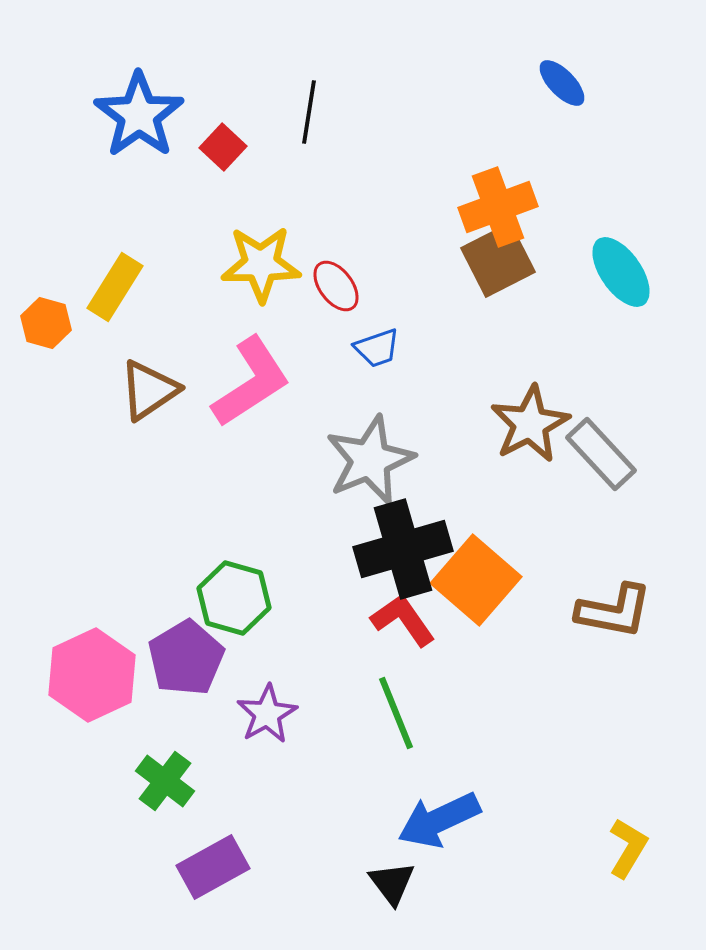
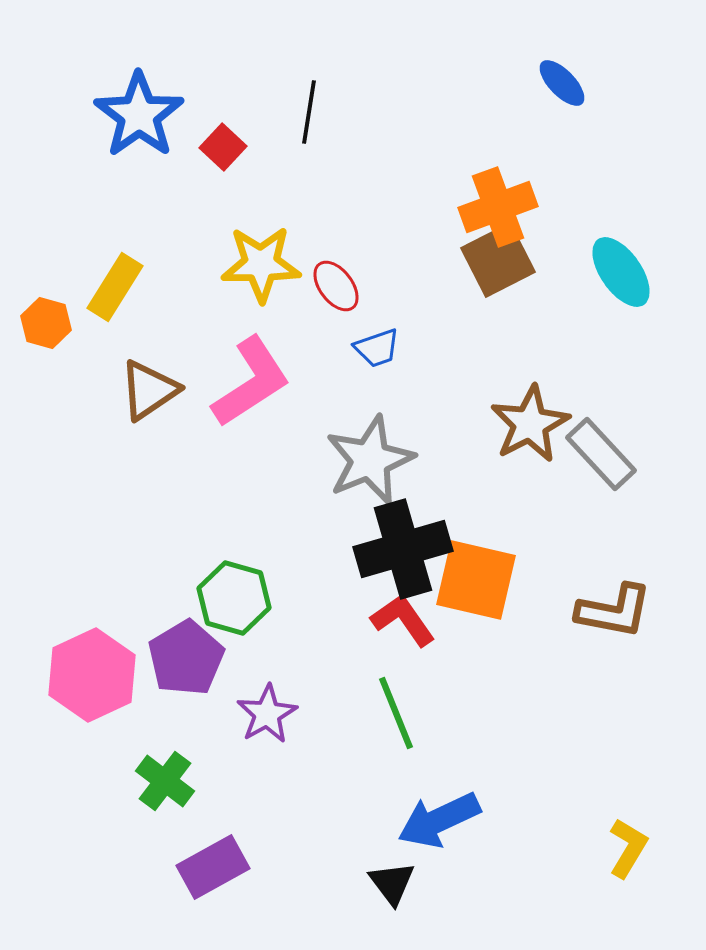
orange square: rotated 28 degrees counterclockwise
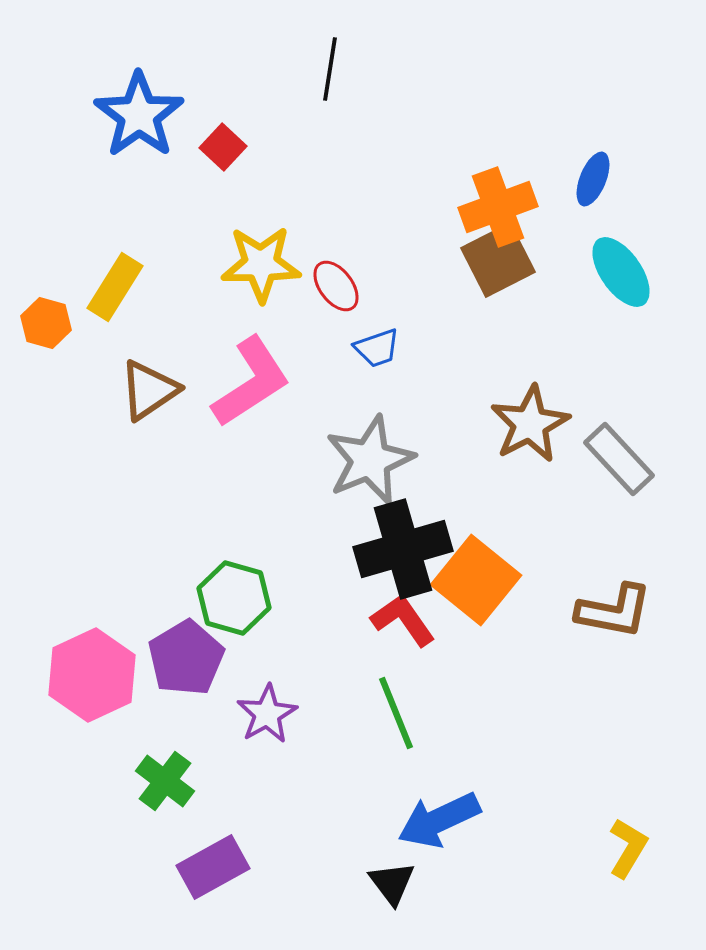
blue ellipse: moved 31 px right, 96 px down; rotated 66 degrees clockwise
black line: moved 21 px right, 43 px up
gray rectangle: moved 18 px right, 5 px down
orange square: rotated 26 degrees clockwise
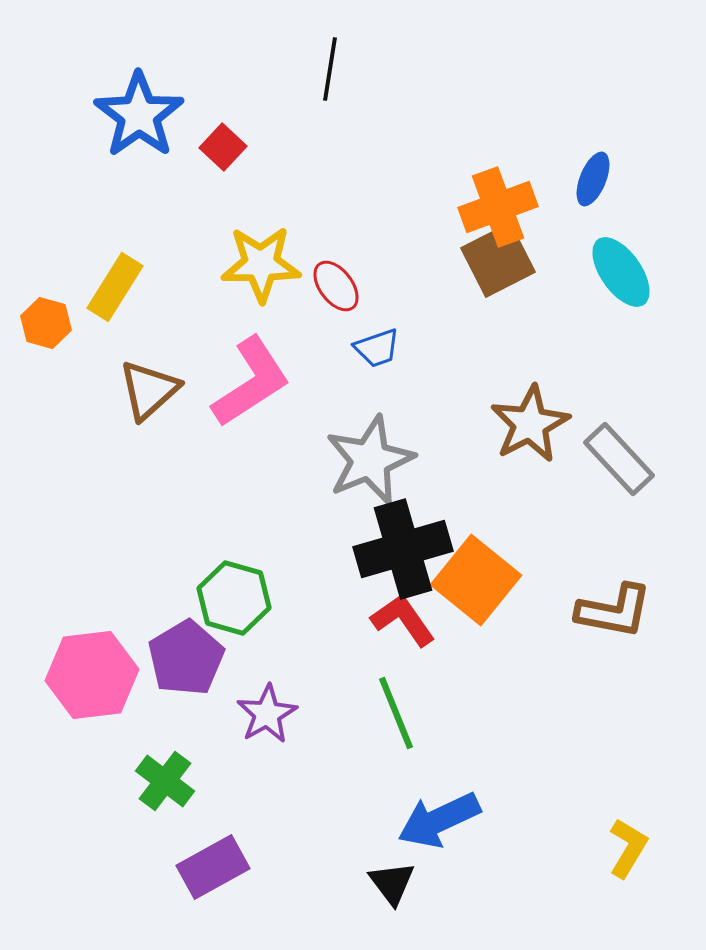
brown triangle: rotated 8 degrees counterclockwise
pink hexagon: rotated 18 degrees clockwise
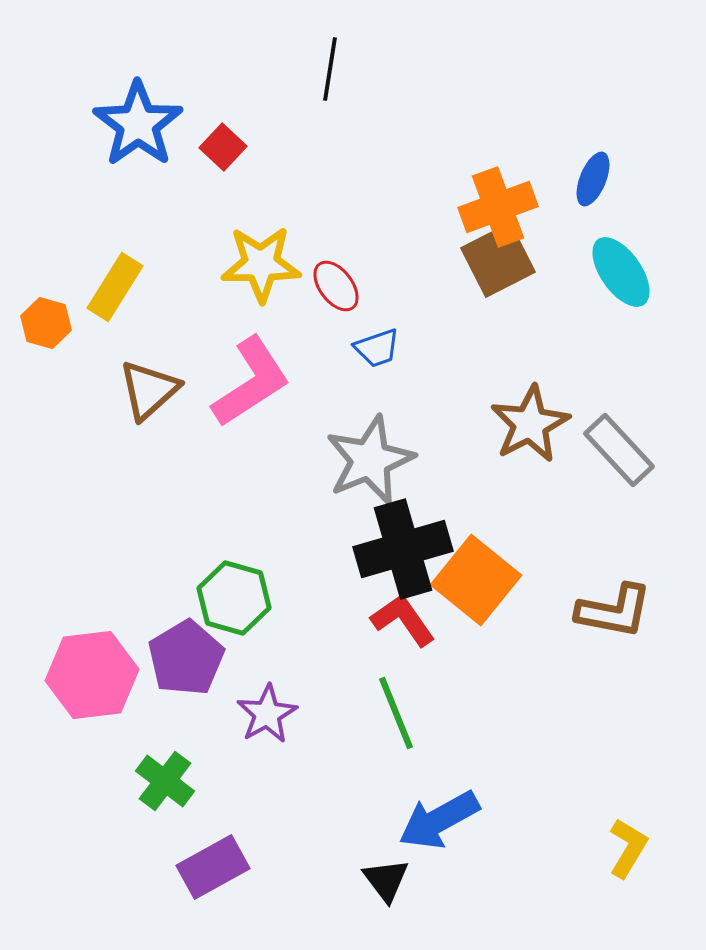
blue star: moved 1 px left, 9 px down
gray rectangle: moved 9 px up
blue arrow: rotated 4 degrees counterclockwise
black triangle: moved 6 px left, 3 px up
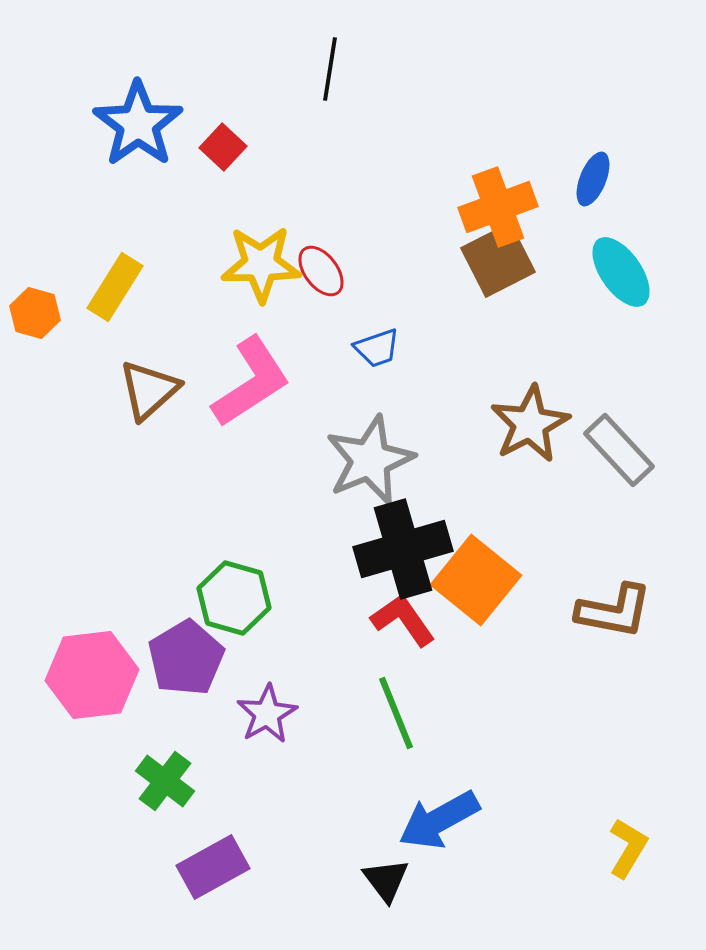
red ellipse: moved 15 px left, 15 px up
orange hexagon: moved 11 px left, 10 px up
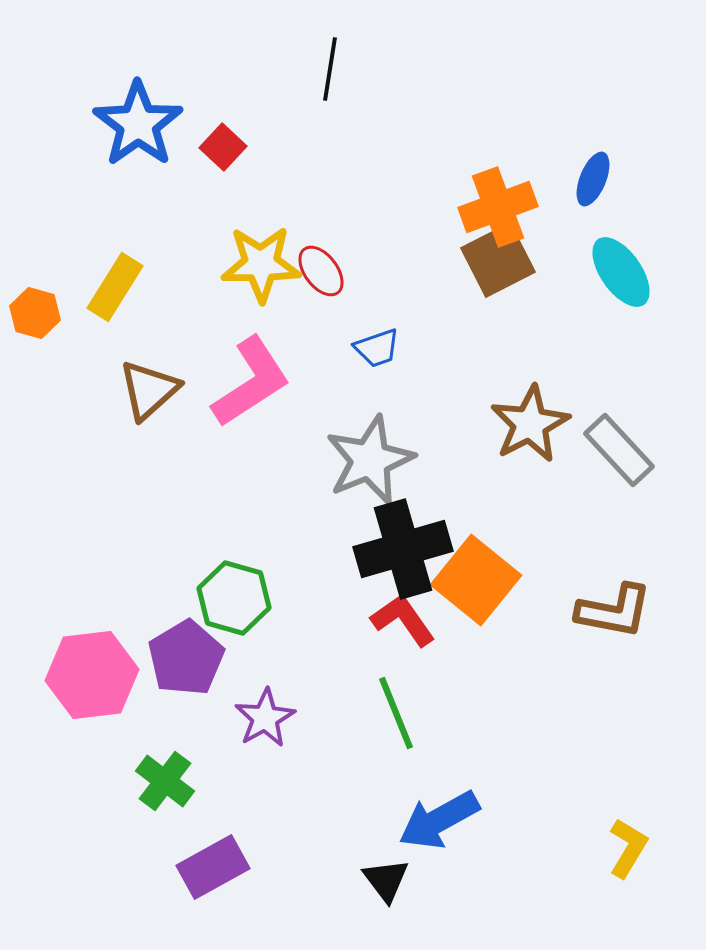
purple star: moved 2 px left, 4 px down
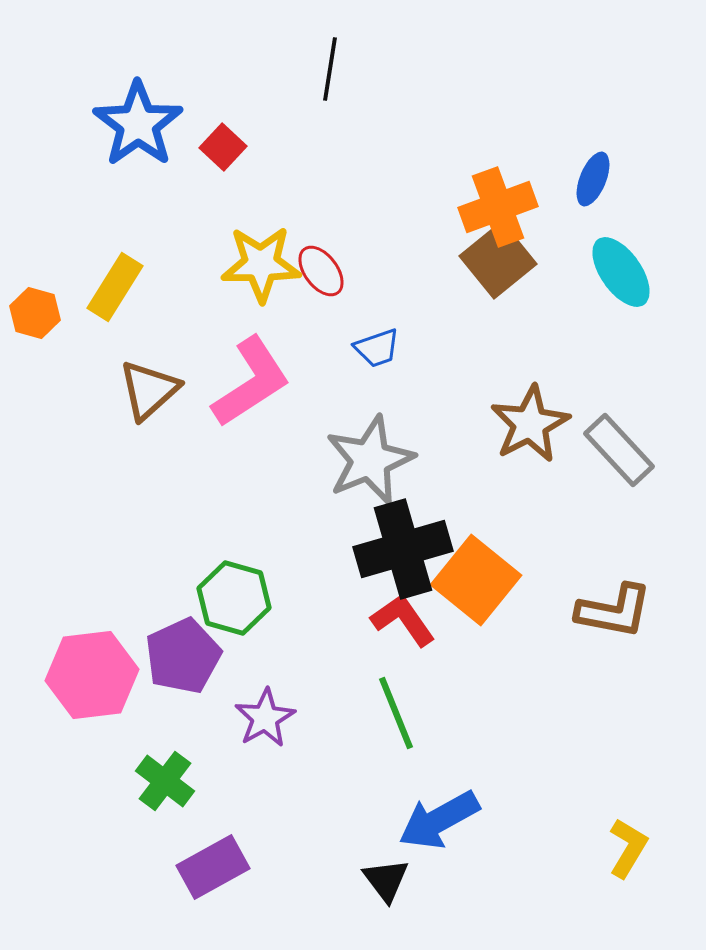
brown square: rotated 12 degrees counterclockwise
purple pentagon: moved 3 px left, 2 px up; rotated 6 degrees clockwise
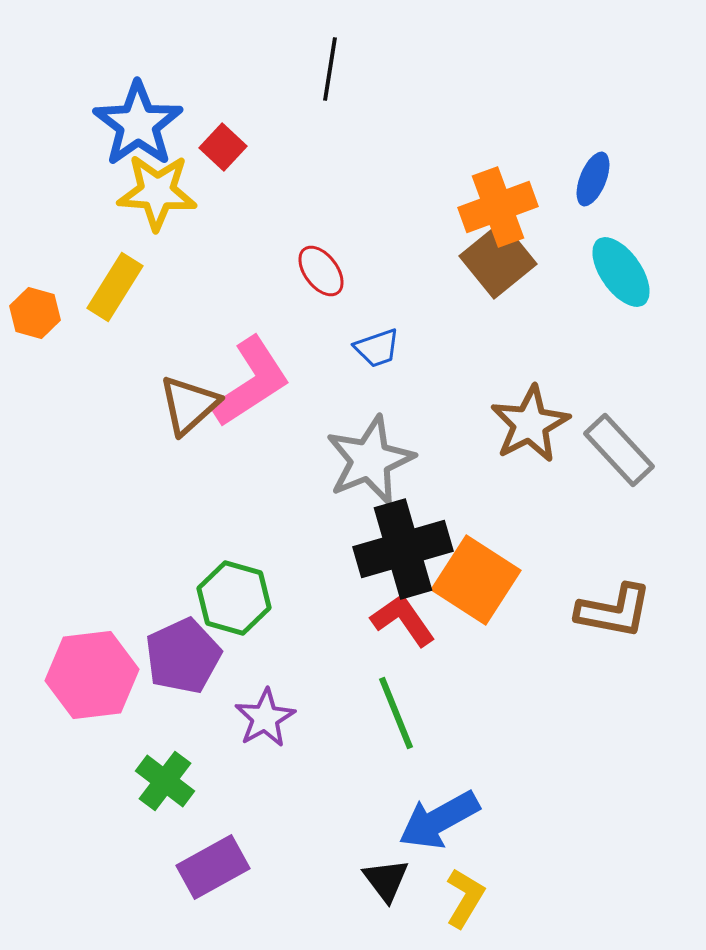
yellow star: moved 104 px left, 72 px up; rotated 4 degrees clockwise
brown triangle: moved 40 px right, 15 px down
orange square: rotated 6 degrees counterclockwise
yellow L-shape: moved 163 px left, 50 px down
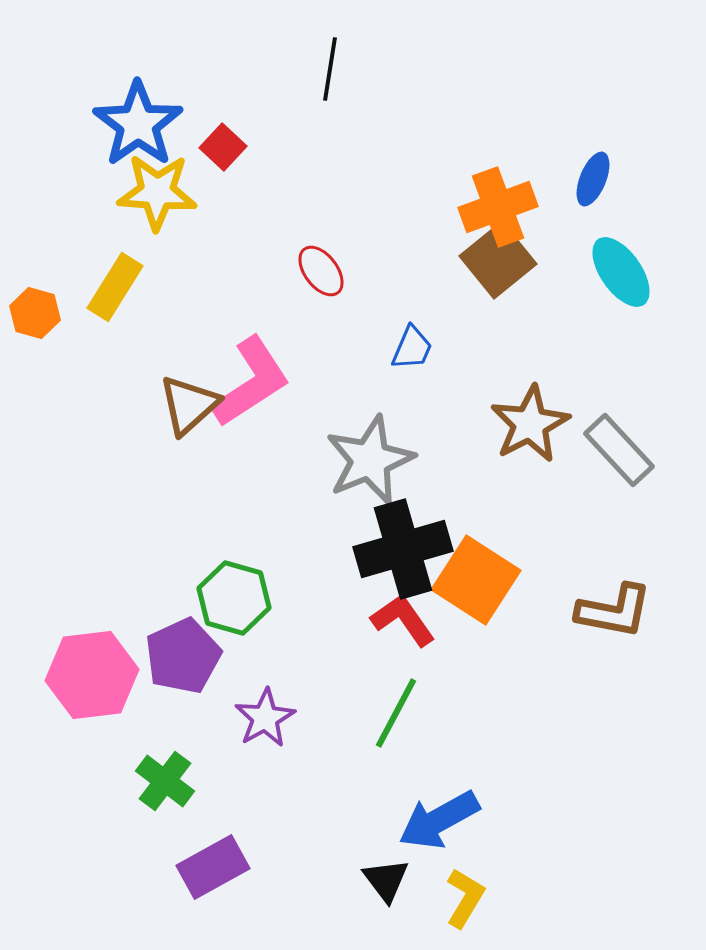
blue trapezoid: moved 35 px right; rotated 48 degrees counterclockwise
green line: rotated 50 degrees clockwise
